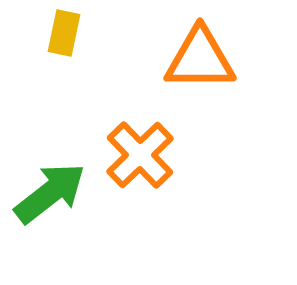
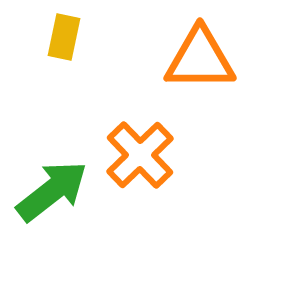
yellow rectangle: moved 4 px down
green arrow: moved 2 px right, 2 px up
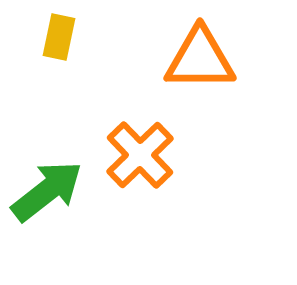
yellow rectangle: moved 5 px left
green arrow: moved 5 px left
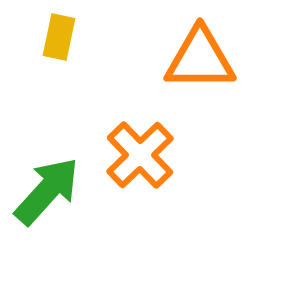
green arrow: rotated 10 degrees counterclockwise
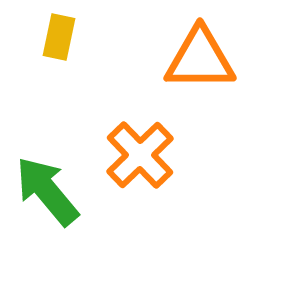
green arrow: rotated 82 degrees counterclockwise
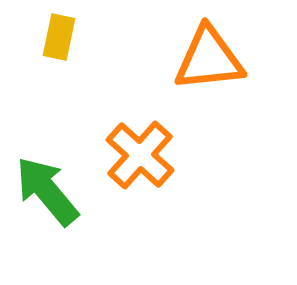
orange triangle: moved 9 px right; rotated 6 degrees counterclockwise
orange cross: rotated 4 degrees counterclockwise
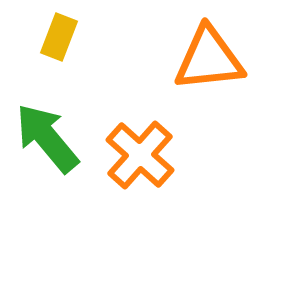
yellow rectangle: rotated 9 degrees clockwise
green arrow: moved 53 px up
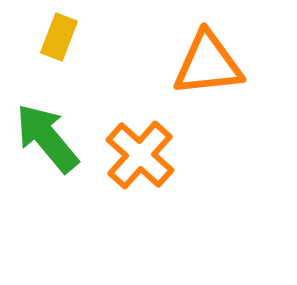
orange triangle: moved 1 px left, 5 px down
